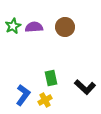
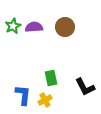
black L-shape: rotated 20 degrees clockwise
blue L-shape: rotated 30 degrees counterclockwise
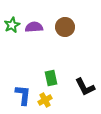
green star: moved 1 px left, 1 px up
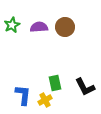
purple semicircle: moved 5 px right
green rectangle: moved 4 px right, 5 px down
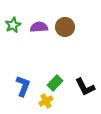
green star: moved 1 px right
green rectangle: rotated 56 degrees clockwise
blue L-shape: moved 9 px up; rotated 15 degrees clockwise
yellow cross: moved 1 px right, 1 px down
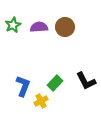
black L-shape: moved 1 px right, 6 px up
yellow cross: moved 5 px left
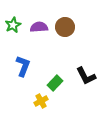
black L-shape: moved 5 px up
blue L-shape: moved 20 px up
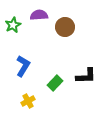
purple semicircle: moved 12 px up
blue L-shape: rotated 10 degrees clockwise
black L-shape: rotated 65 degrees counterclockwise
yellow cross: moved 13 px left
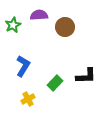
yellow cross: moved 2 px up
